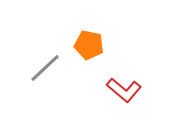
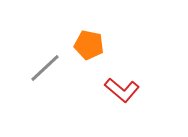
red L-shape: moved 2 px left
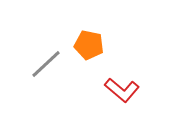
gray line: moved 1 px right, 4 px up
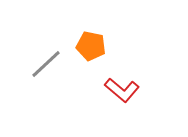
orange pentagon: moved 2 px right, 1 px down
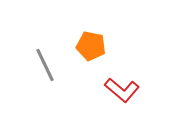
gray line: moved 1 px left, 1 px down; rotated 72 degrees counterclockwise
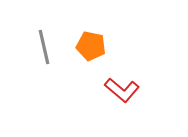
gray line: moved 1 px left, 18 px up; rotated 12 degrees clockwise
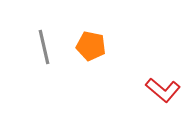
red L-shape: moved 41 px right
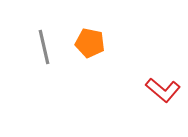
orange pentagon: moved 1 px left, 3 px up
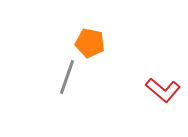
gray line: moved 23 px right, 30 px down; rotated 32 degrees clockwise
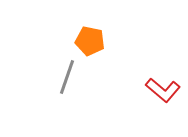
orange pentagon: moved 2 px up
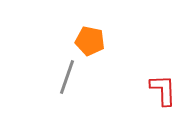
red L-shape: rotated 132 degrees counterclockwise
